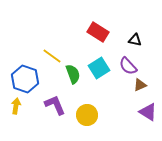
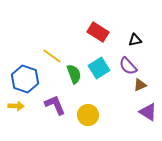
black triangle: rotated 24 degrees counterclockwise
green semicircle: moved 1 px right
yellow arrow: rotated 84 degrees clockwise
yellow circle: moved 1 px right
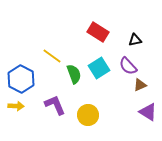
blue hexagon: moved 4 px left; rotated 8 degrees clockwise
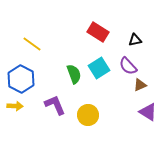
yellow line: moved 20 px left, 12 px up
yellow arrow: moved 1 px left
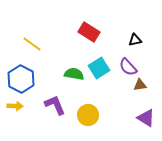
red rectangle: moved 9 px left
purple semicircle: moved 1 px down
green semicircle: rotated 60 degrees counterclockwise
brown triangle: rotated 16 degrees clockwise
purple triangle: moved 2 px left, 6 px down
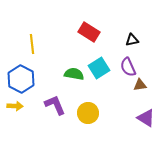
black triangle: moved 3 px left
yellow line: rotated 48 degrees clockwise
purple semicircle: rotated 18 degrees clockwise
yellow circle: moved 2 px up
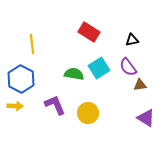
purple semicircle: rotated 12 degrees counterclockwise
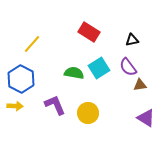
yellow line: rotated 48 degrees clockwise
green semicircle: moved 1 px up
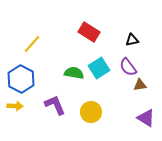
yellow circle: moved 3 px right, 1 px up
